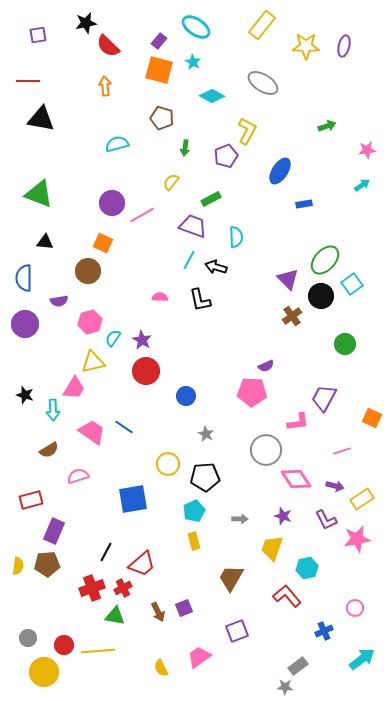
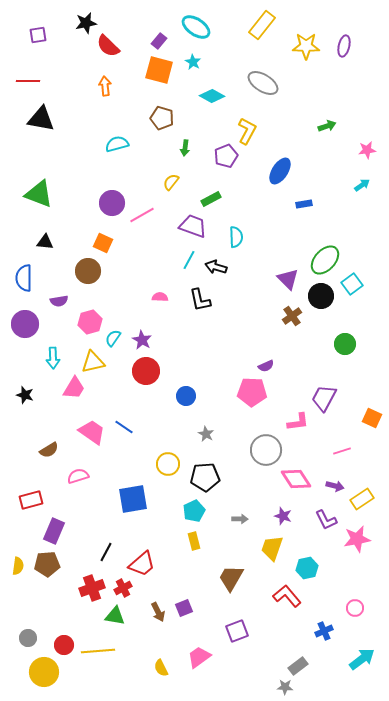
cyan arrow at (53, 410): moved 52 px up
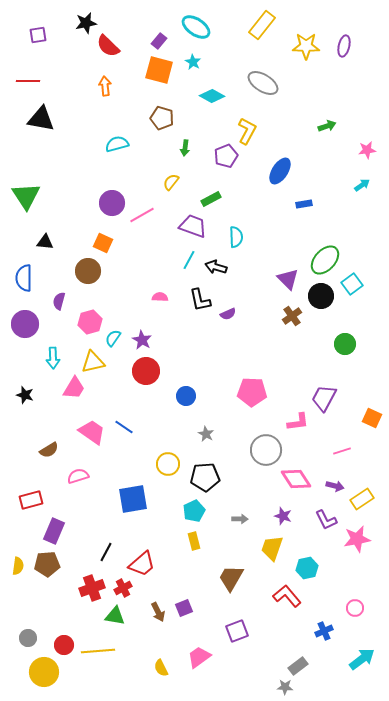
green triangle at (39, 194): moved 13 px left, 2 px down; rotated 36 degrees clockwise
purple semicircle at (59, 301): rotated 114 degrees clockwise
purple semicircle at (266, 366): moved 38 px left, 52 px up
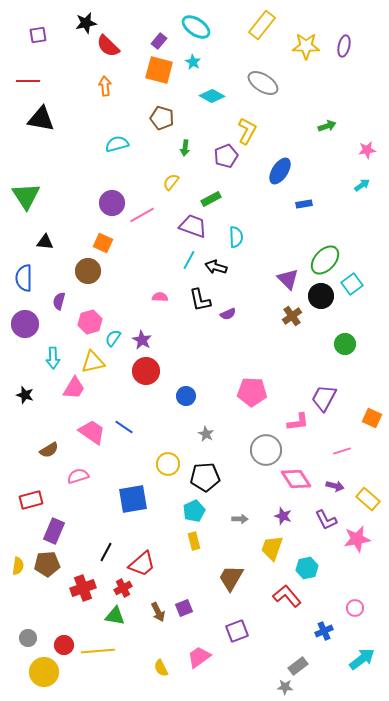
yellow rectangle at (362, 499): moved 6 px right; rotated 75 degrees clockwise
red cross at (92, 588): moved 9 px left
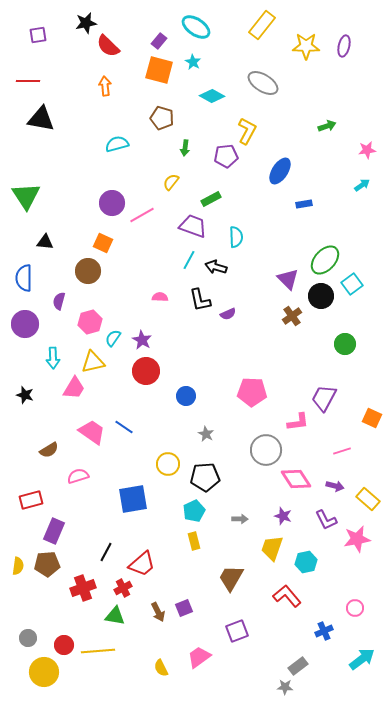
purple pentagon at (226, 156): rotated 15 degrees clockwise
cyan hexagon at (307, 568): moved 1 px left, 6 px up
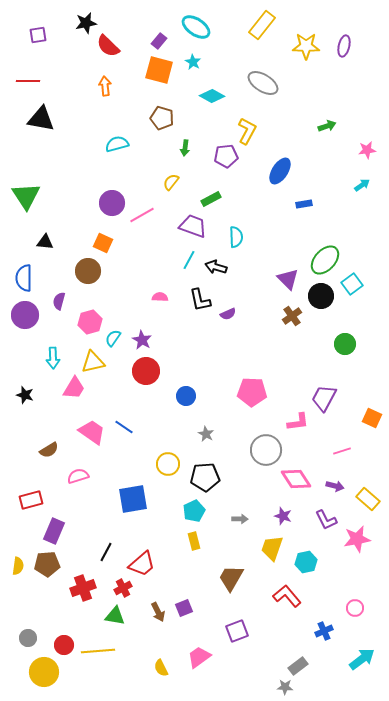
purple circle at (25, 324): moved 9 px up
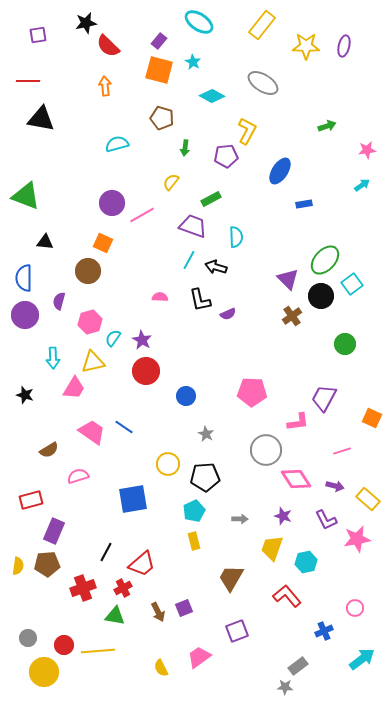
cyan ellipse at (196, 27): moved 3 px right, 5 px up
green triangle at (26, 196): rotated 36 degrees counterclockwise
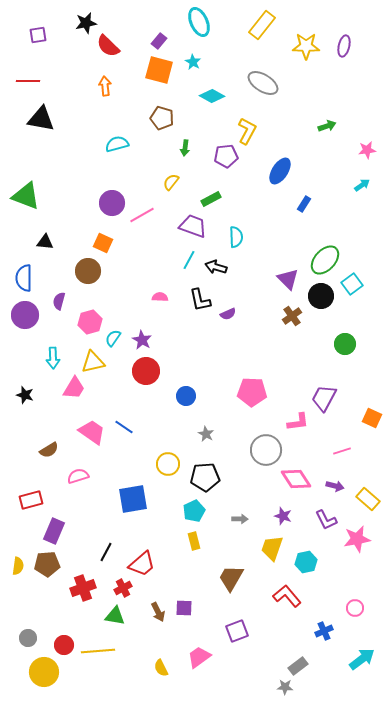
cyan ellipse at (199, 22): rotated 32 degrees clockwise
blue rectangle at (304, 204): rotated 49 degrees counterclockwise
purple square at (184, 608): rotated 24 degrees clockwise
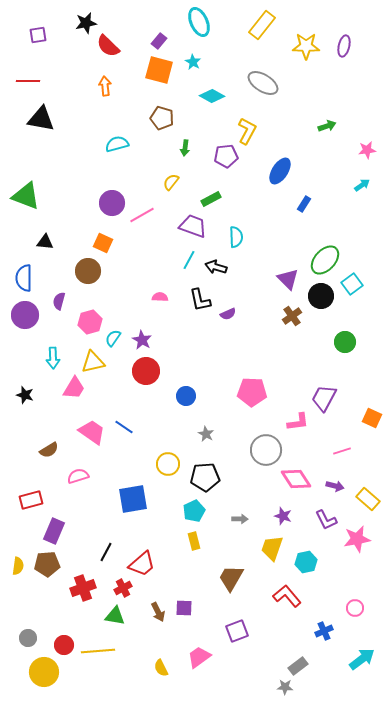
green circle at (345, 344): moved 2 px up
